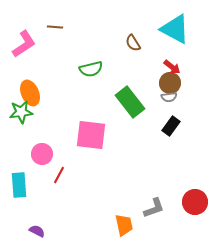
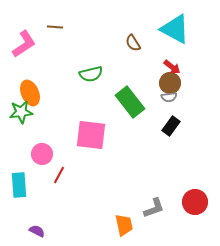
green semicircle: moved 5 px down
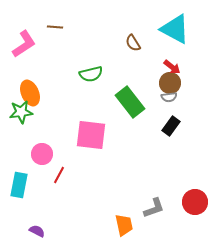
cyan rectangle: rotated 15 degrees clockwise
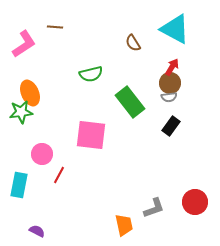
red arrow: rotated 96 degrees counterclockwise
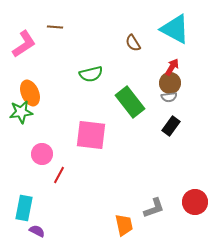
cyan rectangle: moved 5 px right, 23 px down
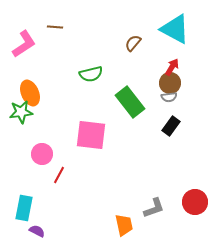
brown semicircle: rotated 72 degrees clockwise
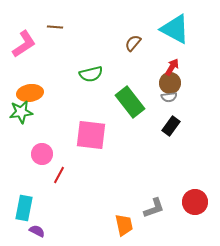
orange ellipse: rotated 75 degrees counterclockwise
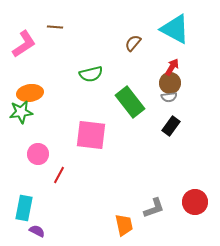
pink circle: moved 4 px left
